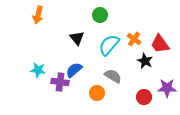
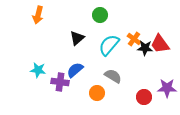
black triangle: rotated 28 degrees clockwise
black star: moved 13 px up; rotated 21 degrees counterclockwise
blue semicircle: moved 1 px right
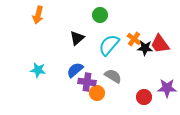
purple cross: moved 27 px right
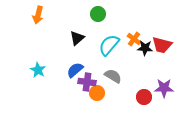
green circle: moved 2 px left, 1 px up
red trapezoid: moved 2 px right, 1 px down; rotated 40 degrees counterclockwise
cyan star: rotated 21 degrees clockwise
purple star: moved 3 px left
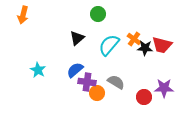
orange arrow: moved 15 px left
gray semicircle: moved 3 px right, 6 px down
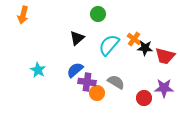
red trapezoid: moved 3 px right, 11 px down
red circle: moved 1 px down
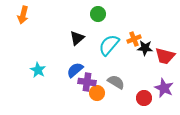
orange cross: rotated 32 degrees clockwise
purple star: rotated 24 degrees clockwise
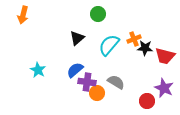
red circle: moved 3 px right, 3 px down
